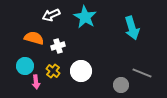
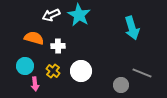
cyan star: moved 6 px left, 2 px up
white cross: rotated 16 degrees clockwise
pink arrow: moved 1 px left, 2 px down
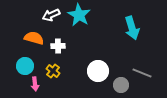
white circle: moved 17 px right
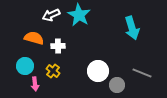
gray circle: moved 4 px left
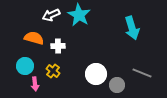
white circle: moved 2 px left, 3 px down
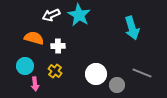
yellow cross: moved 2 px right
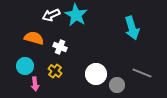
cyan star: moved 3 px left
white cross: moved 2 px right, 1 px down; rotated 24 degrees clockwise
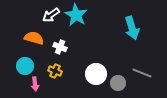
white arrow: rotated 12 degrees counterclockwise
yellow cross: rotated 16 degrees counterclockwise
gray circle: moved 1 px right, 2 px up
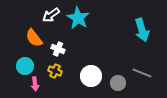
cyan star: moved 2 px right, 3 px down
cyan arrow: moved 10 px right, 2 px down
orange semicircle: rotated 144 degrees counterclockwise
white cross: moved 2 px left, 2 px down
white circle: moved 5 px left, 2 px down
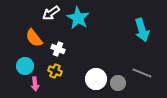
white arrow: moved 2 px up
white circle: moved 5 px right, 3 px down
